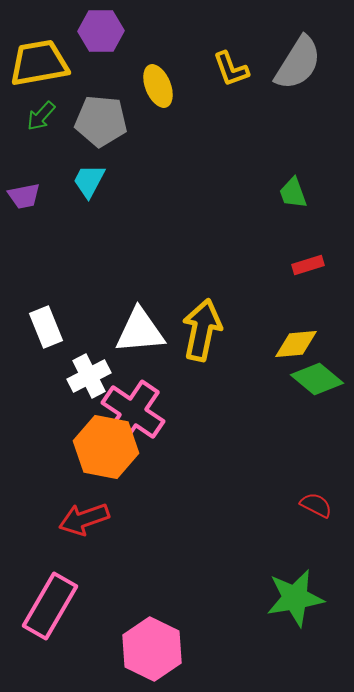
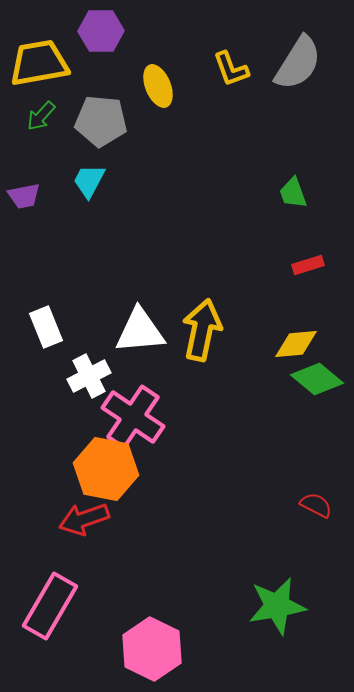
pink cross: moved 5 px down
orange hexagon: moved 22 px down
green star: moved 18 px left, 8 px down
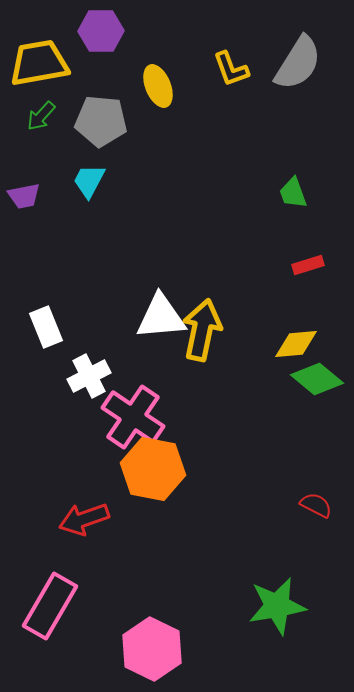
white triangle: moved 21 px right, 14 px up
orange hexagon: moved 47 px right
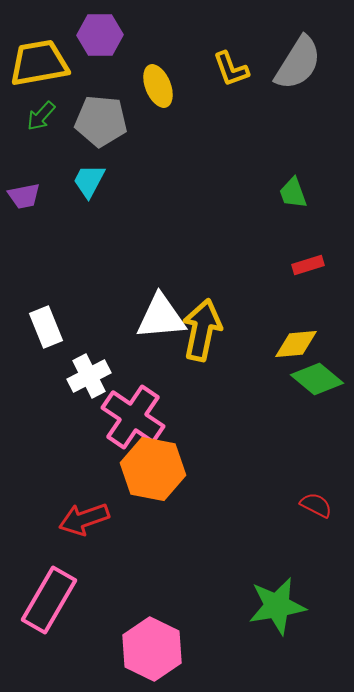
purple hexagon: moved 1 px left, 4 px down
pink rectangle: moved 1 px left, 6 px up
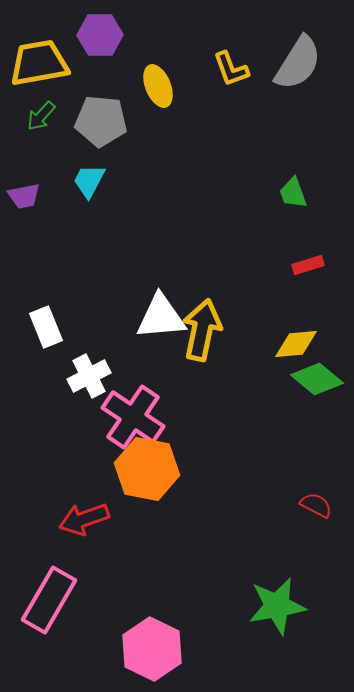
orange hexagon: moved 6 px left
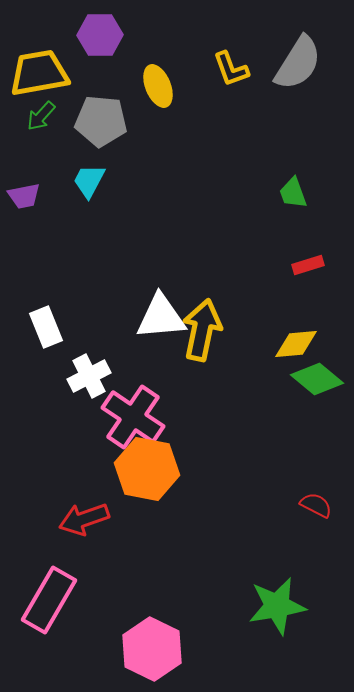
yellow trapezoid: moved 10 px down
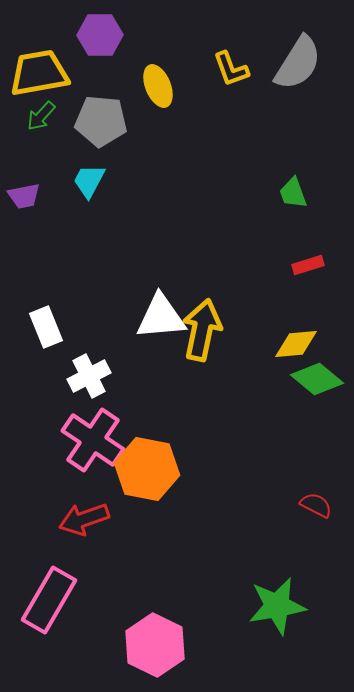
pink cross: moved 40 px left, 23 px down
pink hexagon: moved 3 px right, 4 px up
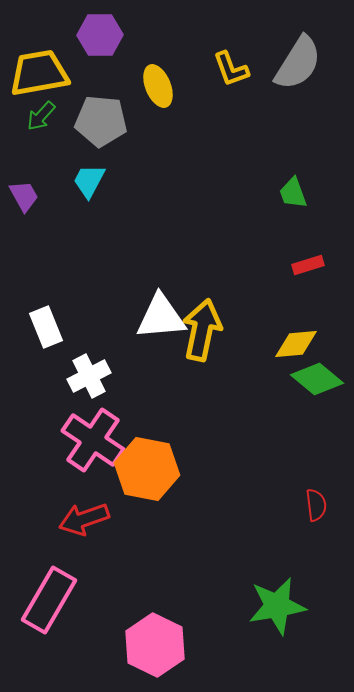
purple trapezoid: rotated 108 degrees counterclockwise
red semicircle: rotated 56 degrees clockwise
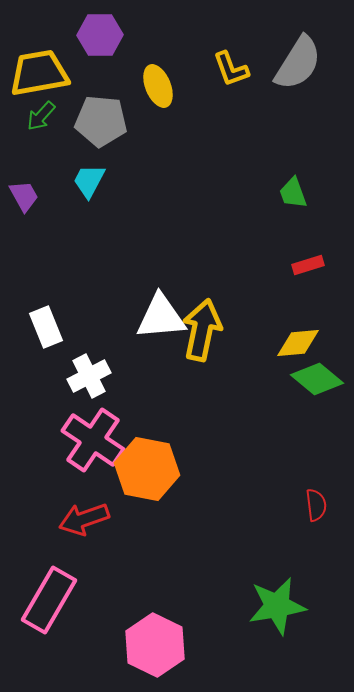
yellow diamond: moved 2 px right, 1 px up
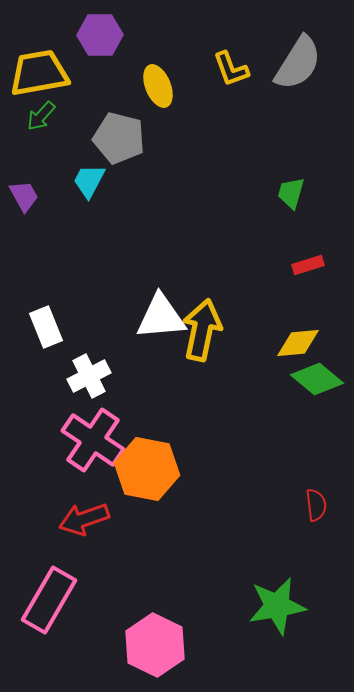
gray pentagon: moved 18 px right, 17 px down; rotated 9 degrees clockwise
green trapezoid: moved 2 px left; rotated 36 degrees clockwise
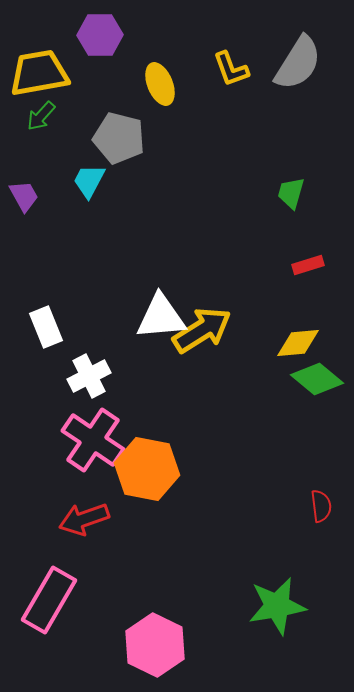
yellow ellipse: moved 2 px right, 2 px up
yellow arrow: rotated 46 degrees clockwise
red semicircle: moved 5 px right, 1 px down
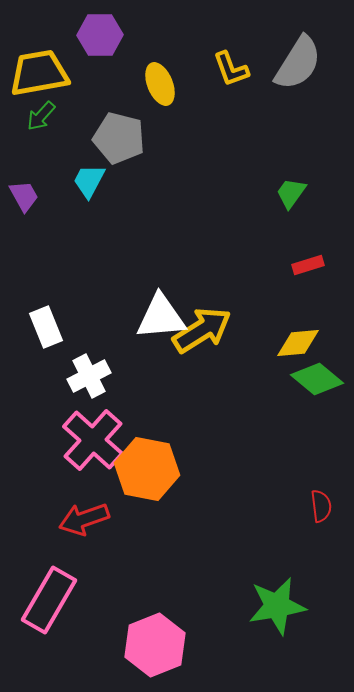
green trapezoid: rotated 20 degrees clockwise
pink cross: rotated 8 degrees clockwise
pink hexagon: rotated 12 degrees clockwise
